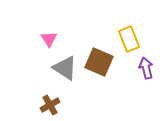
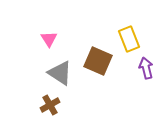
brown square: moved 1 px left, 1 px up
gray triangle: moved 5 px left, 5 px down
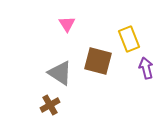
pink triangle: moved 18 px right, 15 px up
brown square: rotated 8 degrees counterclockwise
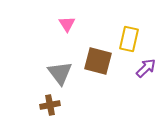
yellow rectangle: rotated 35 degrees clockwise
purple arrow: rotated 60 degrees clockwise
gray triangle: rotated 20 degrees clockwise
brown cross: rotated 18 degrees clockwise
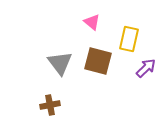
pink triangle: moved 25 px right, 2 px up; rotated 18 degrees counterclockwise
gray triangle: moved 10 px up
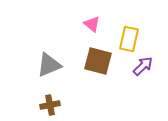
pink triangle: moved 2 px down
gray triangle: moved 11 px left, 2 px down; rotated 44 degrees clockwise
purple arrow: moved 3 px left, 2 px up
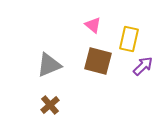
pink triangle: moved 1 px right, 1 px down
brown cross: rotated 30 degrees counterclockwise
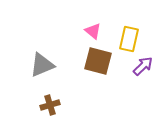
pink triangle: moved 6 px down
gray triangle: moved 7 px left
brown cross: rotated 24 degrees clockwise
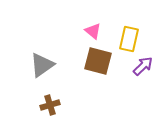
gray triangle: rotated 12 degrees counterclockwise
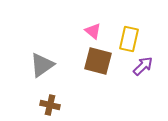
brown cross: rotated 30 degrees clockwise
